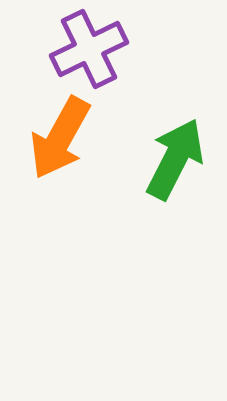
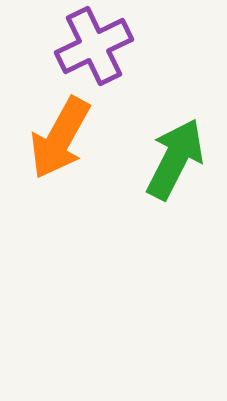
purple cross: moved 5 px right, 3 px up
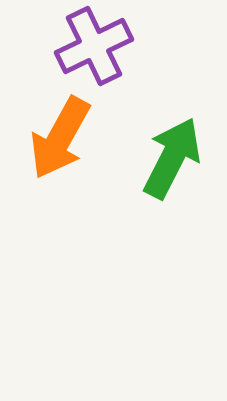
green arrow: moved 3 px left, 1 px up
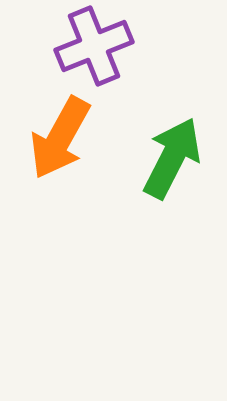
purple cross: rotated 4 degrees clockwise
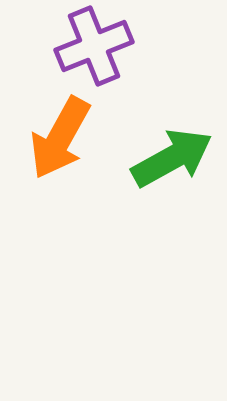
green arrow: rotated 34 degrees clockwise
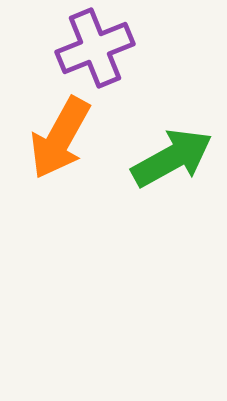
purple cross: moved 1 px right, 2 px down
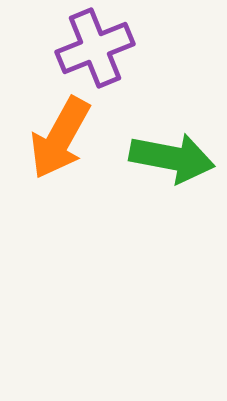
green arrow: rotated 40 degrees clockwise
